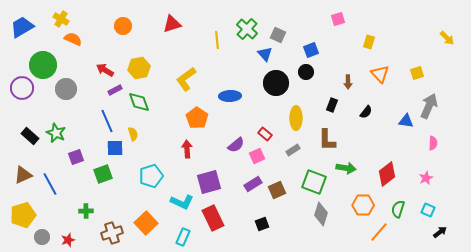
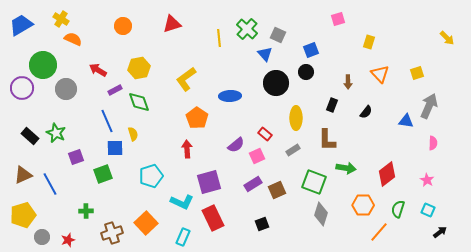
blue trapezoid at (22, 27): moved 1 px left, 2 px up
yellow line at (217, 40): moved 2 px right, 2 px up
red arrow at (105, 70): moved 7 px left
pink star at (426, 178): moved 1 px right, 2 px down; rotated 16 degrees counterclockwise
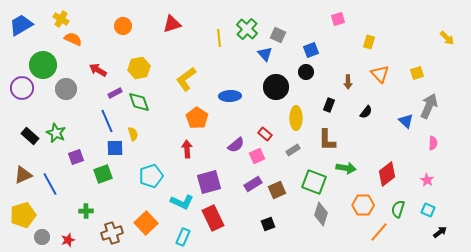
black circle at (276, 83): moved 4 px down
purple rectangle at (115, 90): moved 3 px down
black rectangle at (332, 105): moved 3 px left
blue triangle at (406, 121): rotated 35 degrees clockwise
black square at (262, 224): moved 6 px right
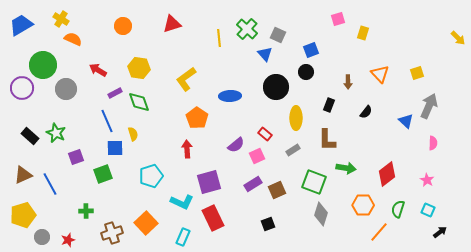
yellow arrow at (447, 38): moved 11 px right
yellow rectangle at (369, 42): moved 6 px left, 9 px up
yellow hexagon at (139, 68): rotated 20 degrees clockwise
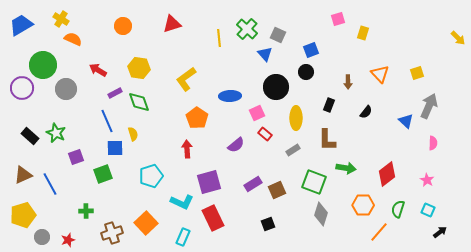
pink square at (257, 156): moved 43 px up
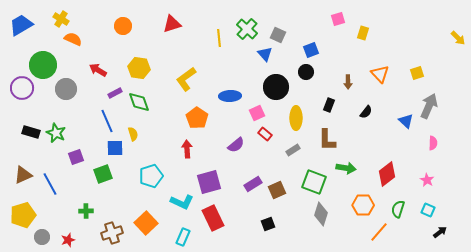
black rectangle at (30, 136): moved 1 px right, 4 px up; rotated 24 degrees counterclockwise
